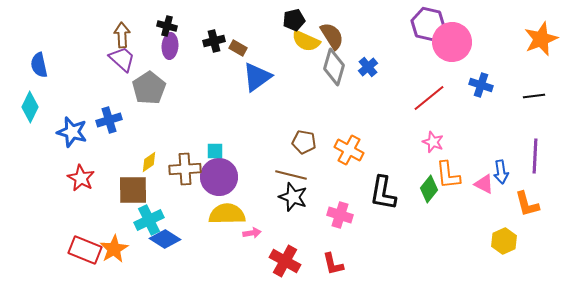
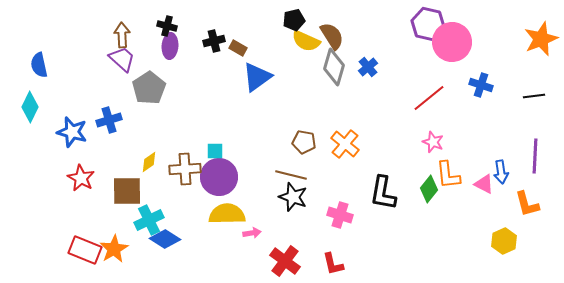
orange cross at (349, 150): moved 4 px left, 6 px up; rotated 12 degrees clockwise
brown square at (133, 190): moved 6 px left, 1 px down
red cross at (285, 261): rotated 8 degrees clockwise
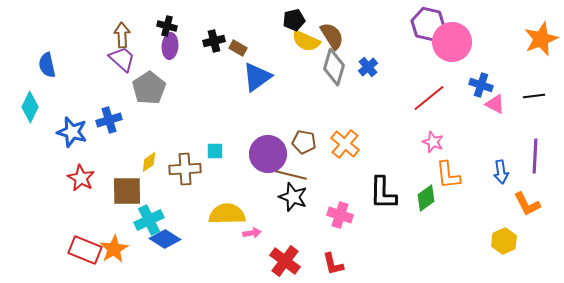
blue semicircle at (39, 65): moved 8 px right
purple circle at (219, 177): moved 49 px right, 23 px up
pink triangle at (484, 184): moved 11 px right, 80 px up
green diamond at (429, 189): moved 3 px left, 9 px down; rotated 16 degrees clockwise
black L-shape at (383, 193): rotated 9 degrees counterclockwise
orange L-shape at (527, 204): rotated 12 degrees counterclockwise
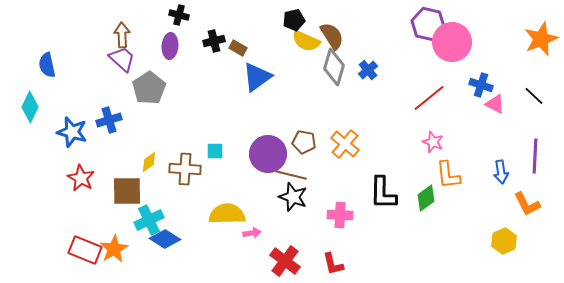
black cross at (167, 26): moved 12 px right, 11 px up
blue cross at (368, 67): moved 3 px down
black line at (534, 96): rotated 50 degrees clockwise
brown cross at (185, 169): rotated 8 degrees clockwise
pink cross at (340, 215): rotated 15 degrees counterclockwise
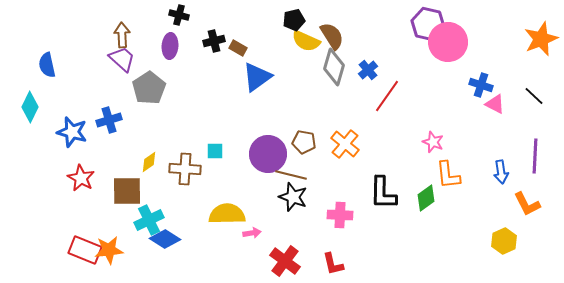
pink circle at (452, 42): moved 4 px left
red line at (429, 98): moved 42 px left, 2 px up; rotated 16 degrees counterclockwise
orange star at (114, 249): moved 5 px left, 1 px down; rotated 24 degrees clockwise
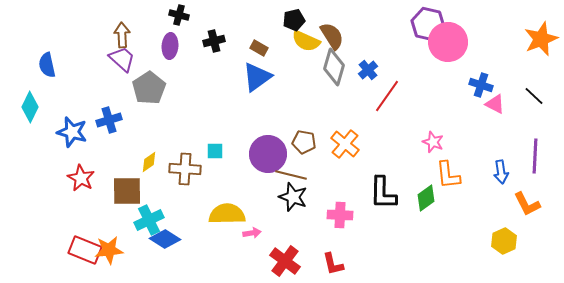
brown rectangle at (238, 48): moved 21 px right
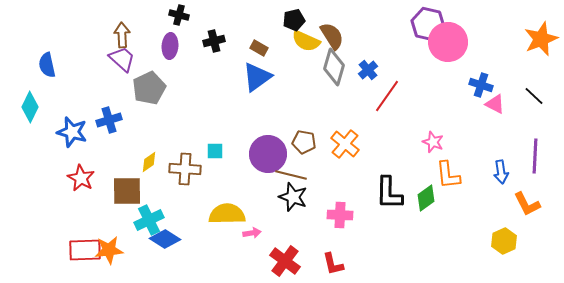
gray pentagon at (149, 88): rotated 8 degrees clockwise
black L-shape at (383, 193): moved 6 px right
red rectangle at (85, 250): rotated 24 degrees counterclockwise
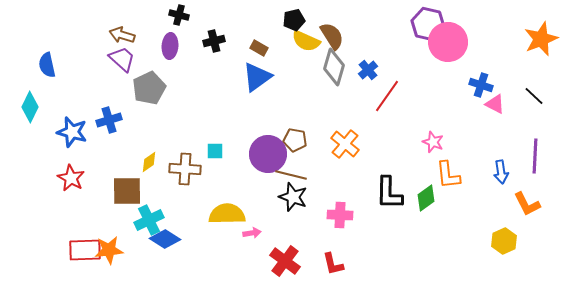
brown arrow at (122, 35): rotated 70 degrees counterclockwise
brown pentagon at (304, 142): moved 9 px left, 2 px up
red star at (81, 178): moved 10 px left
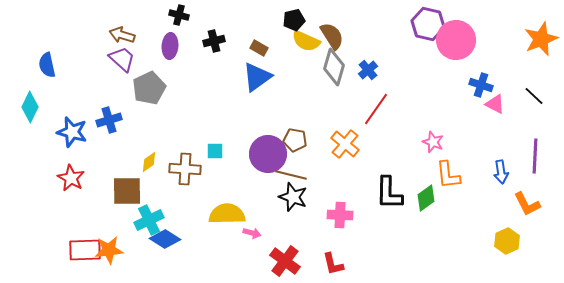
pink circle at (448, 42): moved 8 px right, 2 px up
red line at (387, 96): moved 11 px left, 13 px down
pink arrow at (252, 233): rotated 24 degrees clockwise
yellow hexagon at (504, 241): moved 3 px right
